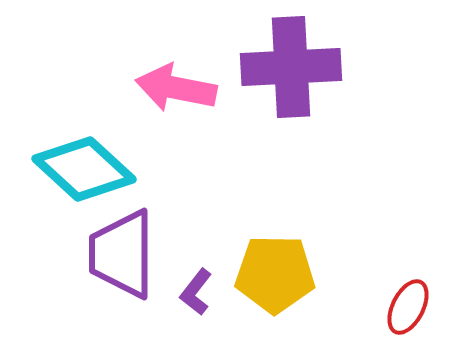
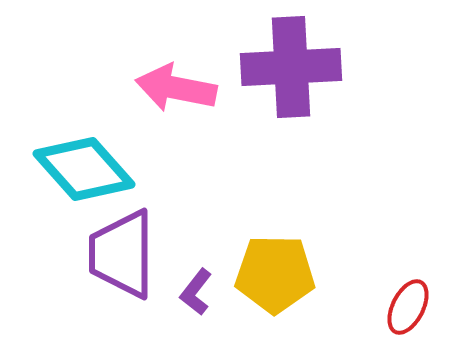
cyan diamond: rotated 6 degrees clockwise
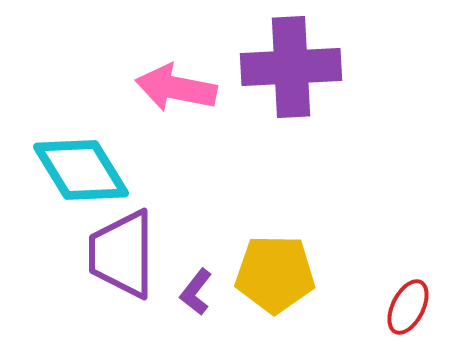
cyan diamond: moved 3 px left, 1 px down; rotated 10 degrees clockwise
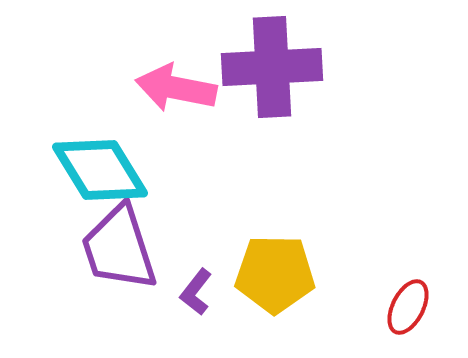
purple cross: moved 19 px left
cyan diamond: moved 19 px right
purple trapezoid: moved 3 px left, 6 px up; rotated 18 degrees counterclockwise
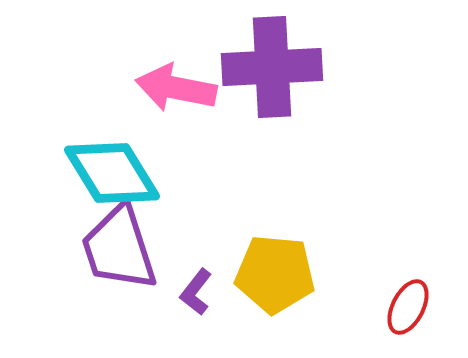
cyan diamond: moved 12 px right, 3 px down
yellow pentagon: rotated 4 degrees clockwise
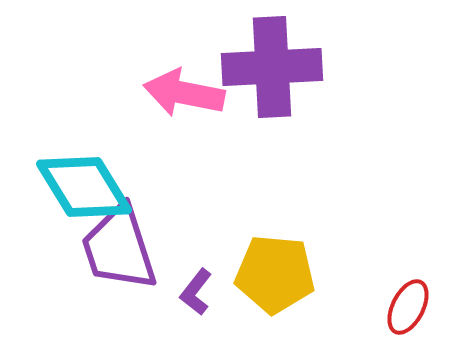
pink arrow: moved 8 px right, 5 px down
cyan diamond: moved 28 px left, 14 px down
